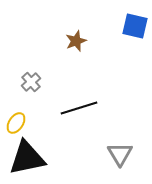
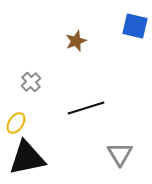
black line: moved 7 px right
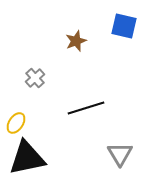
blue square: moved 11 px left
gray cross: moved 4 px right, 4 px up
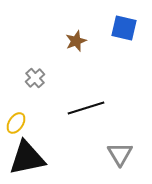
blue square: moved 2 px down
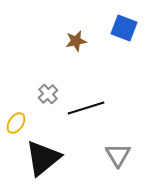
blue square: rotated 8 degrees clockwise
brown star: rotated 10 degrees clockwise
gray cross: moved 13 px right, 16 px down
gray triangle: moved 2 px left, 1 px down
black triangle: moved 16 px right; rotated 27 degrees counterclockwise
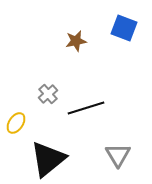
black triangle: moved 5 px right, 1 px down
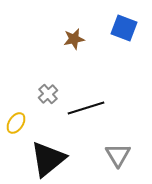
brown star: moved 2 px left, 2 px up
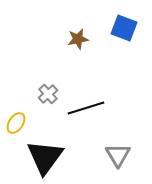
brown star: moved 4 px right
black triangle: moved 3 px left, 2 px up; rotated 15 degrees counterclockwise
